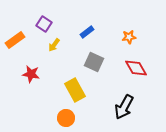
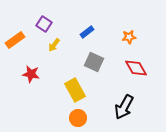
orange circle: moved 12 px right
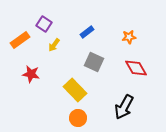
orange rectangle: moved 5 px right
yellow rectangle: rotated 15 degrees counterclockwise
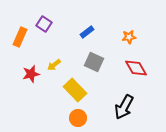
orange rectangle: moved 3 px up; rotated 30 degrees counterclockwise
yellow arrow: moved 20 px down; rotated 16 degrees clockwise
red star: rotated 24 degrees counterclockwise
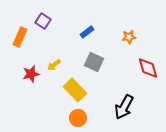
purple square: moved 1 px left, 3 px up
red diamond: moved 12 px right; rotated 15 degrees clockwise
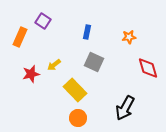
blue rectangle: rotated 40 degrees counterclockwise
black arrow: moved 1 px right, 1 px down
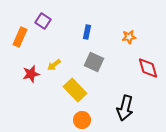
black arrow: rotated 15 degrees counterclockwise
orange circle: moved 4 px right, 2 px down
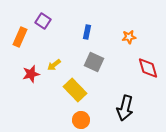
orange circle: moved 1 px left
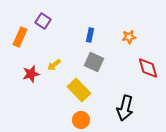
blue rectangle: moved 3 px right, 3 px down
yellow rectangle: moved 4 px right
